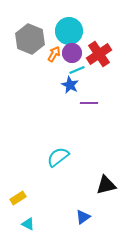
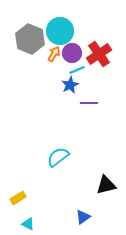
cyan circle: moved 9 px left
blue star: rotated 18 degrees clockwise
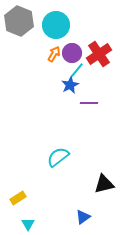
cyan circle: moved 4 px left, 6 px up
gray hexagon: moved 11 px left, 18 px up
cyan line: rotated 28 degrees counterclockwise
black triangle: moved 2 px left, 1 px up
cyan triangle: rotated 32 degrees clockwise
